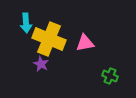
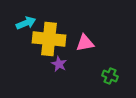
cyan arrow: rotated 108 degrees counterclockwise
yellow cross: rotated 16 degrees counterclockwise
purple star: moved 18 px right
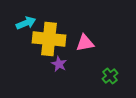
green cross: rotated 28 degrees clockwise
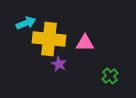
pink triangle: rotated 12 degrees clockwise
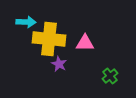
cyan arrow: moved 1 px up; rotated 24 degrees clockwise
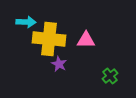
pink triangle: moved 1 px right, 3 px up
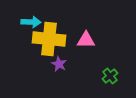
cyan arrow: moved 5 px right
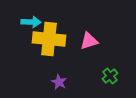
pink triangle: moved 3 px right, 1 px down; rotated 18 degrees counterclockwise
purple star: moved 18 px down
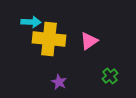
pink triangle: rotated 18 degrees counterclockwise
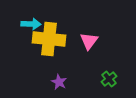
cyan arrow: moved 2 px down
pink triangle: rotated 18 degrees counterclockwise
green cross: moved 1 px left, 3 px down
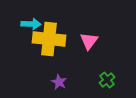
green cross: moved 2 px left, 1 px down
